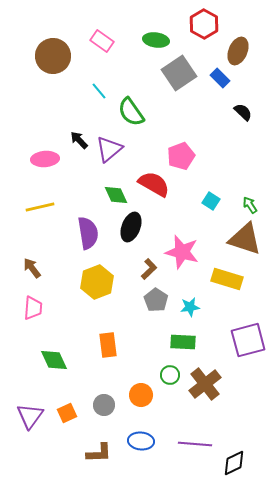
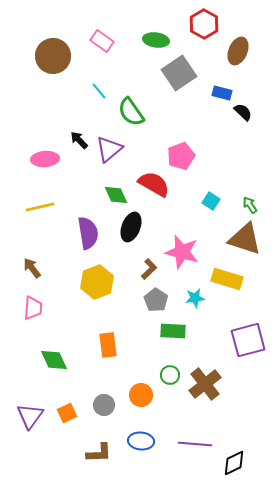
blue rectangle at (220, 78): moved 2 px right, 15 px down; rotated 30 degrees counterclockwise
cyan star at (190, 307): moved 5 px right, 9 px up
green rectangle at (183, 342): moved 10 px left, 11 px up
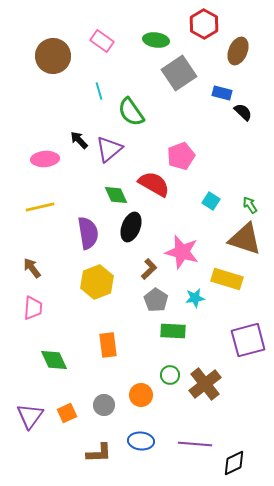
cyan line at (99, 91): rotated 24 degrees clockwise
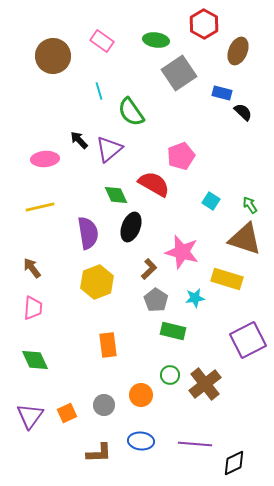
green rectangle at (173, 331): rotated 10 degrees clockwise
purple square at (248, 340): rotated 12 degrees counterclockwise
green diamond at (54, 360): moved 19 px left
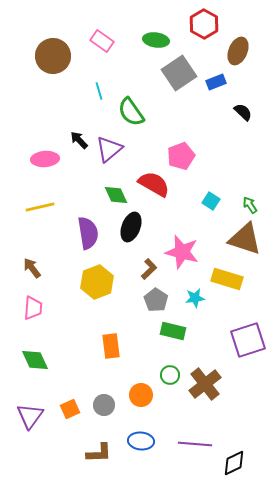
blue rectangle at (222, 93): moved 6 px left, 11 px up; rotated 36 degrees counterclockwise
purple square at (248, 340): rotated 9 degrees clockwise
orange rectangle at (108, 345): moved 3 px right, 1 px down
orange square at (67, 413): moved 3 px right, 4 px up
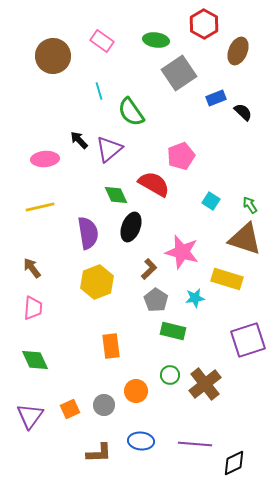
blue rectangle at (216, 82): moved 16 px down
orange circle at (141, 395): moved 5 px left, 4 px up
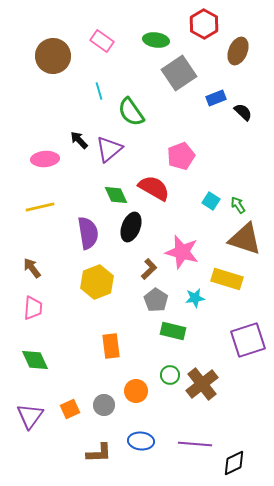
red semicircle at (154, 184): moved 4 px down
green arrow at (250, 205): moved 12 px left
brown cross at (205, 384): moved 3 px left
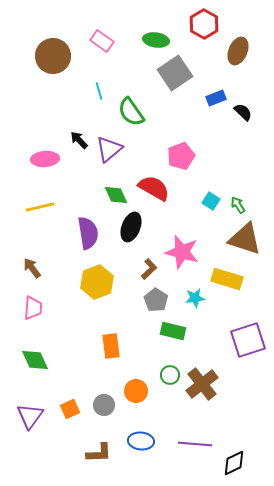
gray square at (179, 73): moved 4 px left
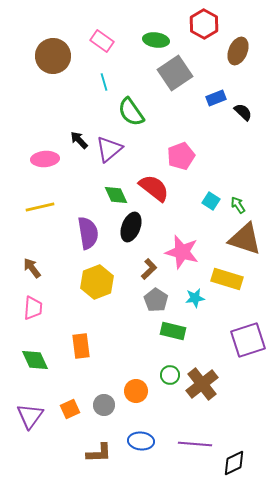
cyan line at (99, 91): moved 5 px right, 9 px up
red semicircle at (154, 188): rotated 8 degrees clockwise
orange rectangle at (111, 346): moved 30 px left
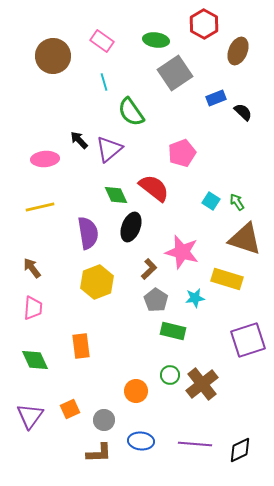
pink pentagon at (181, 156): moved 1 px right, 3 px up
green arrow at (238, 205): moved 1 px left, 3 px up
gray circle at (104, 405): moved 15 px down
black diamond at (234, 463): moved 6 px right, 13 px up
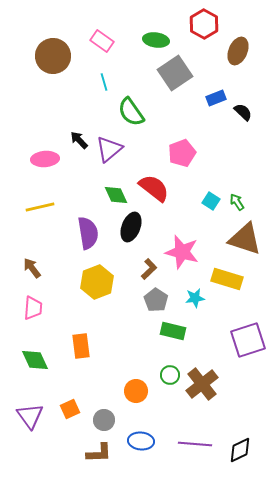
purple triangle at (30, 416): rotated 12 degrees counterclockwise
